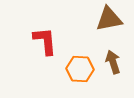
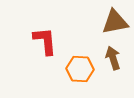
brown triangle: moved 6 px right, 3 px down
brown arrow: moved 4 px up
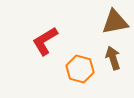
red L-shape: rotated 116 degrees counterclockwise
orange hexagon: rotated 12 degrees clockwise
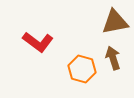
red L-shape: moved 7 px left, 1 px down; rotated 112 degrees counterclockwise
orange hexagon: moved 2 px right
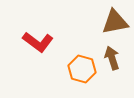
brown arrow: moved 1 px left
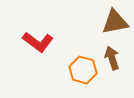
orange hexagon: moved 1 px right, 1 px down
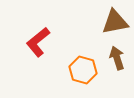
red L-shape: rotated 104 degrees clockwise
brown arrow: moved 5 px right
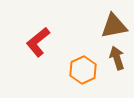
brown triangle: moved 1 px left, 4 px down
orange hexagon: rotated 20 degrees clockwise
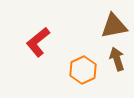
brown arrow: moved 1 px down
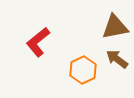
brown triangle: moved 1 px right, 1 px down
brown arrow: rotated 35 degrees counterclockwise
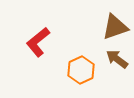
brown triangle: rotated 8 degrees counterclockwise
orange hexagon: moved 2 px left
